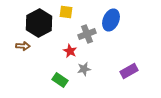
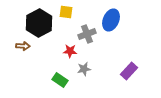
red star: rotated 24 degrees counterclockwise
purple rectangle: rotated 18 degrees counterclockwise
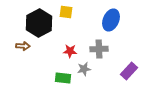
gray cross: moved 12 px right, 15 px down; rotated 18 degrees clockwise
green rectangle: moved 3 px right, 2 px up; rotated 28 degrees counterclockwise
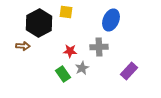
gray cross: moved 2 px up
gray star: moved 2 px left, 1 px up; rotated 16 degrees counterclockwise
green rectangle: moved 4 px up; rotated 49 degrees clockwise
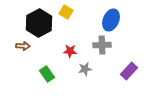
yellow square: rotated 24 degrees clockwise
gray cross: moved 3 px right, 2 px up
gray star: moved 3 px right, 1 px down; rotated 16 degrees clockwise
green rectangle: moved 16 px left
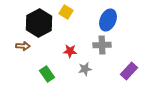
blue ellipse: moved 3 px left
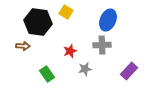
black hexagon: moved 1 px left, 1 px up; rotated 24 degrees counterclockwise
red star: rotated 24 degrees counterclockwise
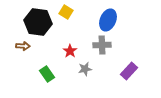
red star: rotated 16 degrees counterclockwise
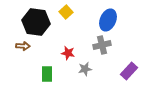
yellow square: rotated 16 degrees clockwise
black hexagon: moved 2 px left
gray cross: rotated 12 degrees counterclockwise
red star: moved 2 px left, 2 px down; rotated 24 degrees counterclockwise
green rectangle: rotated 35 degrees clockwise
